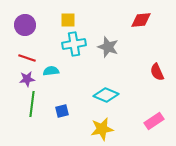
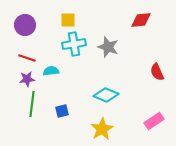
yellow star: rotated 20 degrees counterclockwise
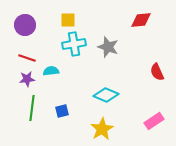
green line: moved 4 px down
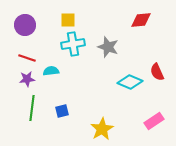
cyan cross: moved 1 px left
cyan diamond: moved 24 px right, 13 px up
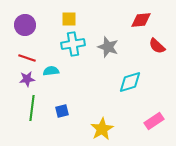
yellow square: moved 1 px right, 1 px up
red semicircle: moved 26 px up; rotated 24 degrees counterclockwise
cyan diamond: rotated 40 degrees counterclockwise
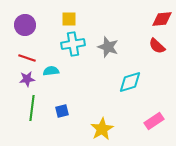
red diamond: moved 21 px right, 1 px up
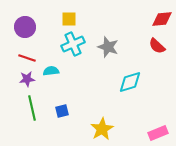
purple circle: moved 2 px down
cyan cross: rotated 15 degrees counterclockwise
green line: rotated 20 degrees counterclockwise
pink rectangle: moved 4 px right, 12 px down; rotated 12 degrees clockwise
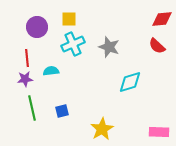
purple circle: moved 12 px right
gray star: moved 1 px right
red line: rotated 66 degrees clockwise
purple star: moved 2 px left
pink rectangle: moved 1 px right, 1 px up; rotated 24 degrees clockwise
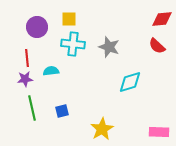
cyan cross: rotated 30 degrees clockwise
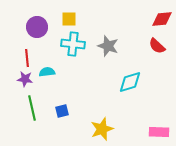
gray star: moved 1 px left, 1 px up
cyan semicircle: moved 4 px left, 1 px down
purple star: rotated 14 degrees clockwise
yellow star: rotated 10 degrees clockwise
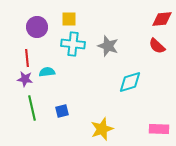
pink rectangle: moved 3 px up
